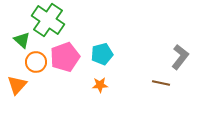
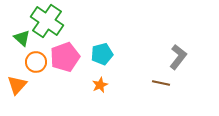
green cross: moved 1 px left, 1 px down
green triangle: moved 2 px up
gray L-shape: moved 2 px left
orange star: rotated 21 degrees counterclockwise
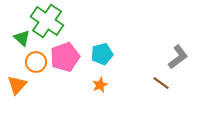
gray L-shape: rotated 15 degrees clockwise
brown line: rotated 24 degrees clockwise
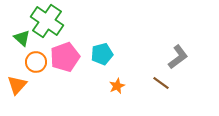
orange star: moved 17 px right, 1 px down
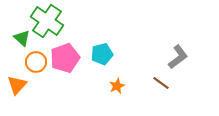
pink pentagon: moved 1 px down
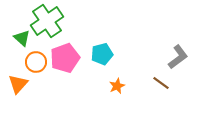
green cross: rotated 20 degrees clockwise
orange triangle: moved 1 px right, 1 px up
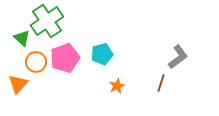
brown line: rotated 72 degrees clockwise
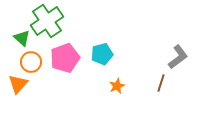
orange circle: moved 5 px left
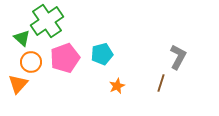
gray L-shape: rotated 25 degrees counterclockwise
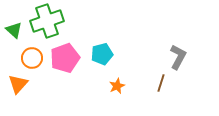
green cross: rotated 16 degrees clockwise
green triangle: moved 8 px left, 8 px up
orange circle: moved 1 px right, 4 px up
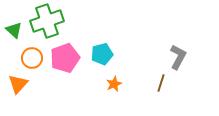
orange star: moved 3 px left, 2 px up
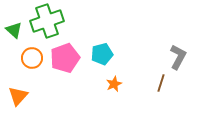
orange triangle: moved 12 px down
